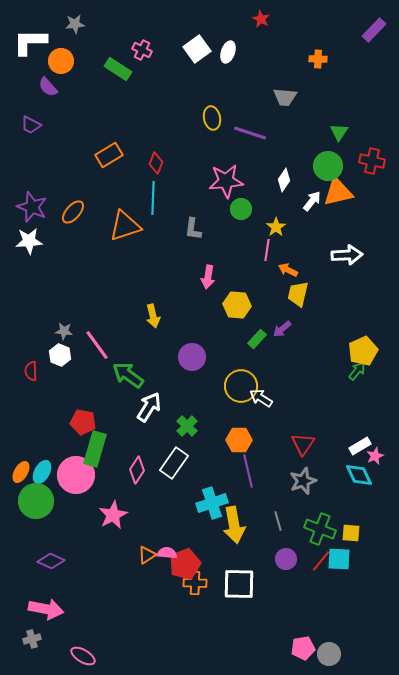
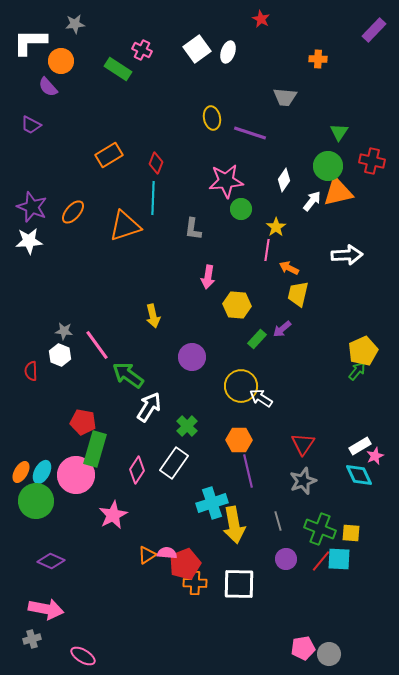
orange arrow at (288, 270): moved 1 px right, 2 px up
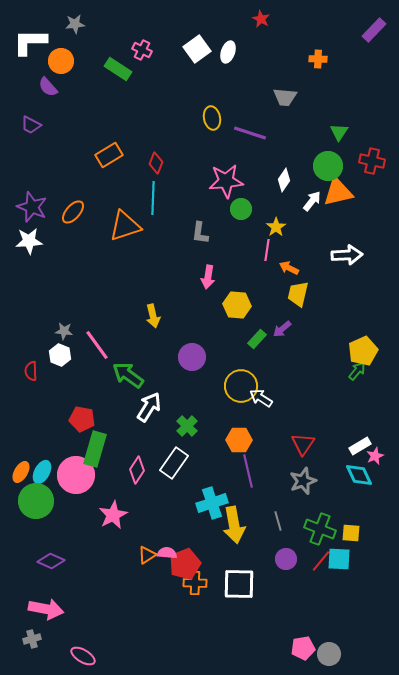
gray L-shape at (193, 229): moved 7 px right, 4 px down
red pentagon at (83, 422): moved 1 px left, 3 px up
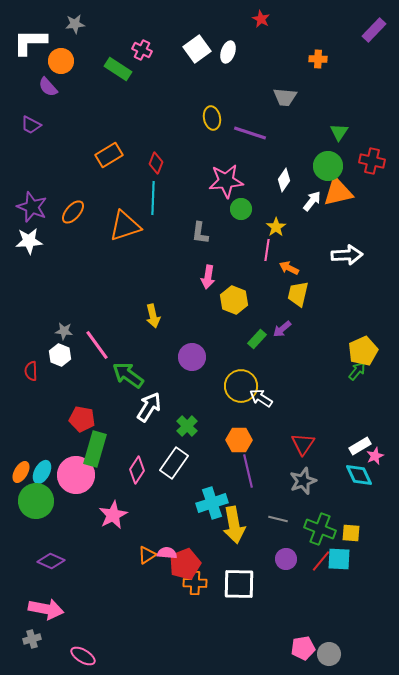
yellow hexagon at (237, 305): moved 3 px left, 5 px up; rotated 16 degrees clockwise
gray line at (278, 521): moved 2 px up; rotated 60 degrees counterclockwise
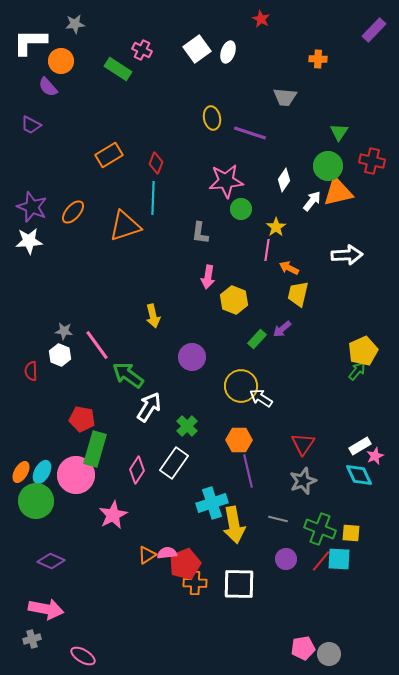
pink semicircle at (167, 553): rotated 12 degrees counterclockwise
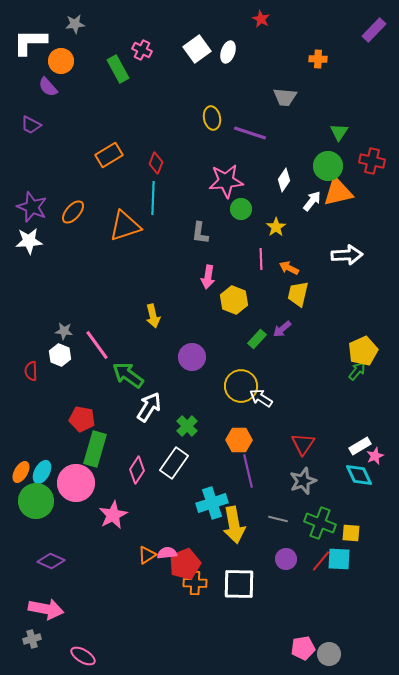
green rectangle at (118, 69): rotated 28 degrees clockwise
pink line at (267, 250): moved 6 px left, 9 px down; rotated 10 degrees counterclockwise
pink circle at (76, 475): moved 8 px down
green cross at (320, 529): moved 6 px up
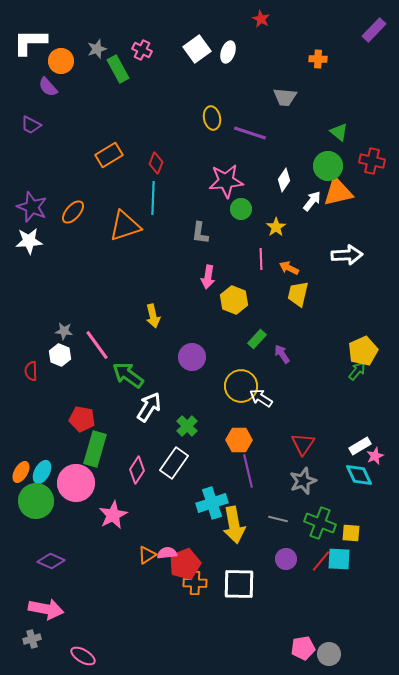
gray star at (75, 24): moved 22 px right, 25 px down; rotated 12 degrees counterclockwise
green triangle at (339, 132): rotated 24 degrees counterclockwise
purple arrow at (282, 329): moved 25 px down; rotated 96 degrees clockwise
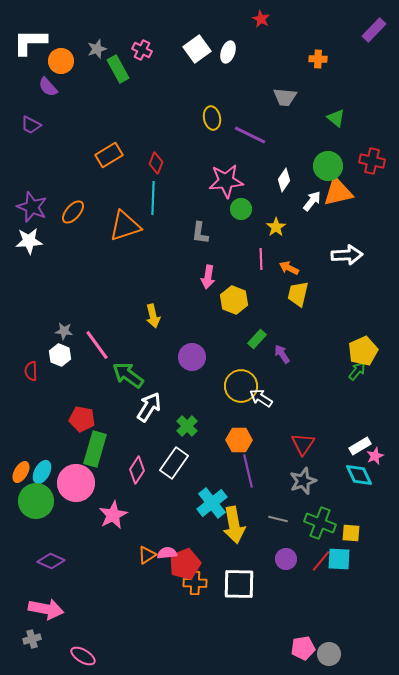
green triangle at (339, 132): moved 3 px left, 14 px up
purple line at (250, 133): moved 2 px down; rotated 8 degrees clockwise
cyan cross at (212, 503): rotated 20 degrees counterclockwise
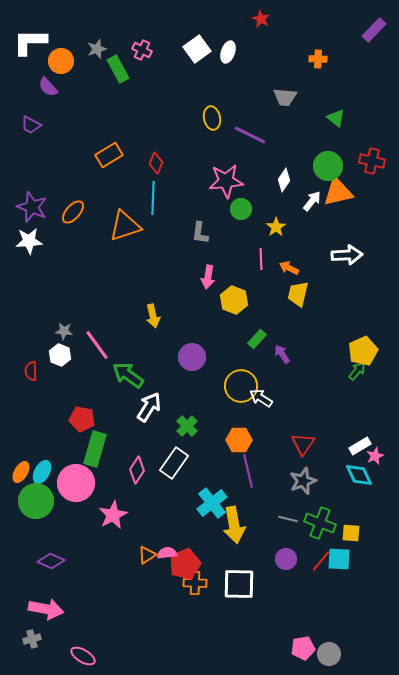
gray line at (278, 519): moved 10 px right
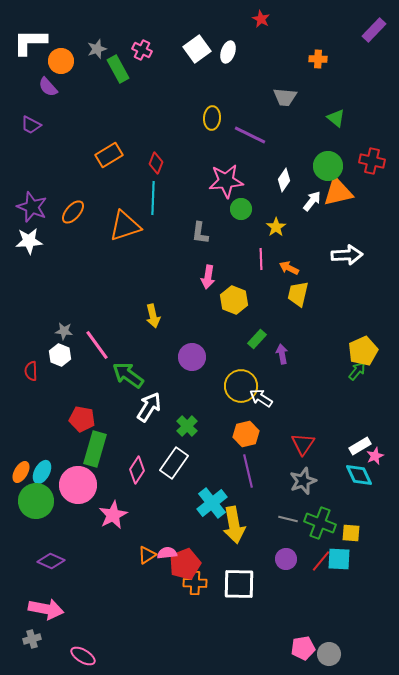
yellow ellipse at (212, 118): rotated 15 degrees clockwise
purple arrow at (282, 354): rotated 24 degrees clockwise
orange hexagon at (239, 440): moved 7 px right, 6 px up; rotated 15 degrees counterclockwise
pink circle at (76, 483): moved 2 px right, 2 px down
